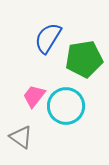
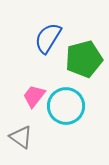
green pentagon: rotated 6 degrees counterclockwise
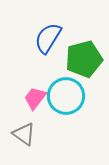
pink trapezoid: moved 1 px right, 2 px down
cyan circle: moved 10 px up
gray triangle: moved 3 px right, 3 px up
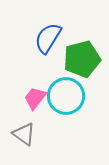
green pentagon: moved 2 px left
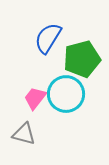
cyan circle: moved 2 px up
gray triangle: rotated 20 degrees counterclockwise
